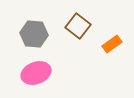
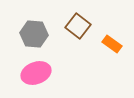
orange rectangle: rotated 72 degrees clockwise
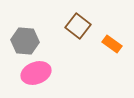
gray hexagon: moved 9 px left, 7 px down
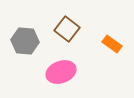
brown square: moved 11 px left, 3 px down
pink ellipse: moved 25 px right, 1 px up
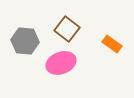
pink ellipse: moved 9 px up
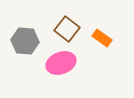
orange rectangle: moved 10 px left, 6 px up
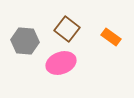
orange rectangle: moved 9 px right, 1 px up
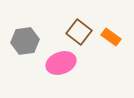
brown square: moved 12 px right, 3 px down
gray hexagon: rotated 12 degrees counterclockwise
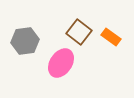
pink ellipse: rotated 36 degrees counterclockwise
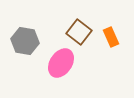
orange rectangle: rotated 30 degrees clockwise
gray hexagon: rotated 16 degrees clockwise
